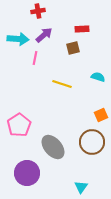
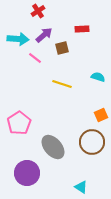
red cross: rotated 24 degrees counterclockwise
brown square: moved 11 px left
pink line: rotated 64 degrees counterclockwise
pink pentagon: moved 2 px up
cyan triangle: rotated 32 degrees counterclockwise
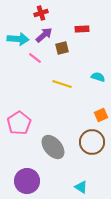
red cross: moved 3 px right, 2 px down; rotated 16 degrees clockwise
purple circle: moved 8 px down
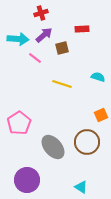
brown circle: moved 5 px left
purple circle: moved 1 px up
